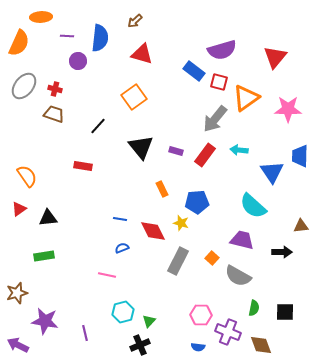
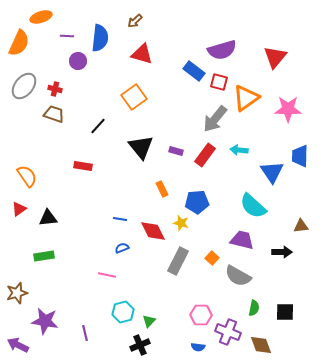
orange ellipse at (41, 17): rotated 15 degrees counterclockwise
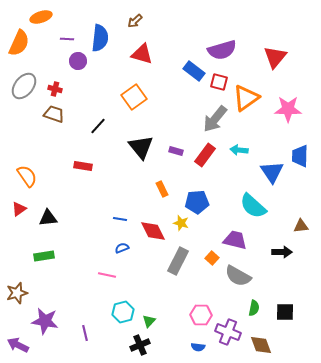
purple line at (67, 36): moved 3 px down
purple trapezoid at (242, 240): moved 7 px left
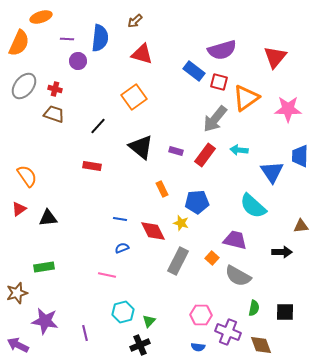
black triangle at (141, 147): rotated 12 degrees counterclockwise
red rectangle at (83, 166): moved 9 px right
green rectangle at (44, 256): moved 11 px down
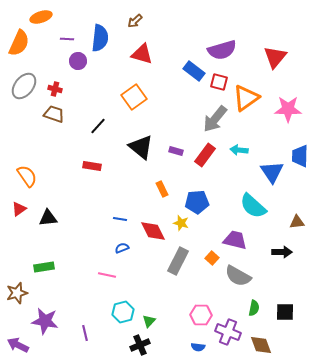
brown triangle at (301, 226): moved 4 px left, 4 px up
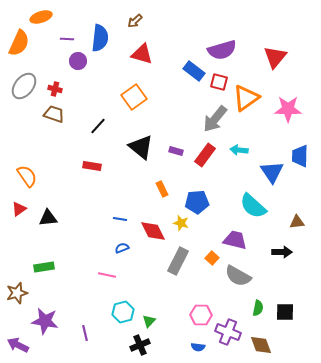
green semicircle at (254, 308): moved 4 px right
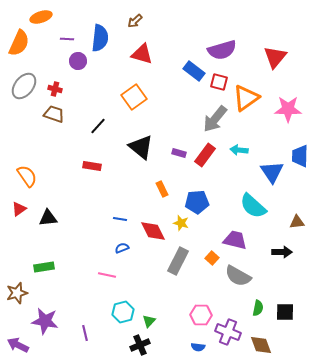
purple rectangle at (176, 151): moved 3 px right, 2 px down
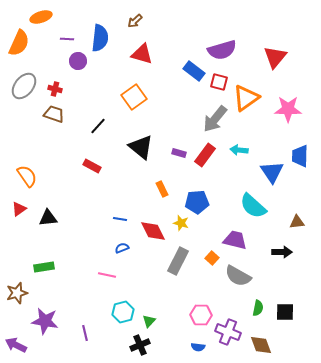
red rectangle at (92, 166): rotated 18 degrees clockwise
purple arrow at (18, 345): moved 2 px left
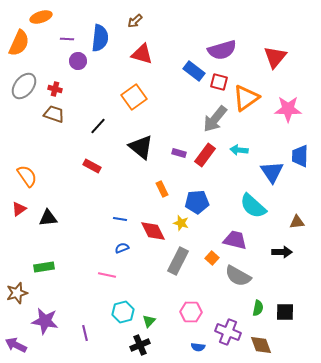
pink hexagon at (201, 315): moved 10 px left, 3 px up
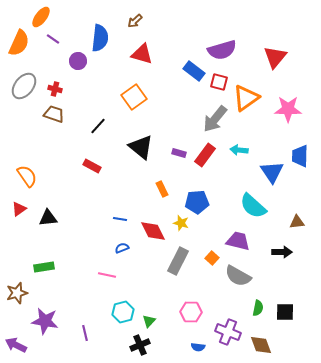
orange ellipse at (41, 17): rotated 35 degrees counterclockwise
purple line at (67, 39): moved 14 px left; rotated 32 degrees clockwise
purple trapezoid at (235, 240): moved 3 px right, 1 px down
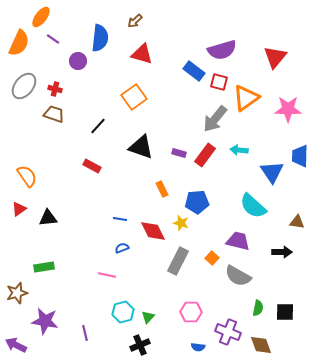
black triangle at (141, 147): rotated 20 degrees counterclockwise
brown triangle at (297, 222): rotated 14 degrees clockwise
green triangle at (149, 321): moved 1 px left, 4 px up
